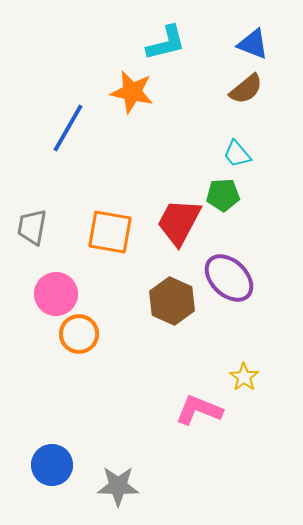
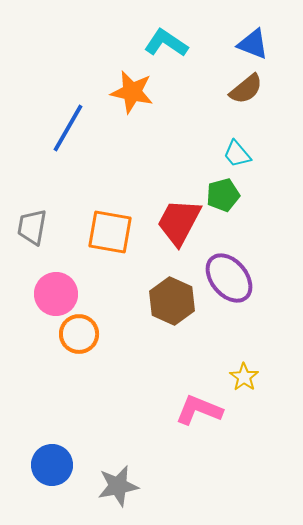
cyan L-shape: rotated 132 degrees counterclockwise
green pentagon: rotated 12 degrees counterclockwise
purple ellipse: rotated 6 degrees clockwise
gray star: rotated 12 degrees counterclockwise
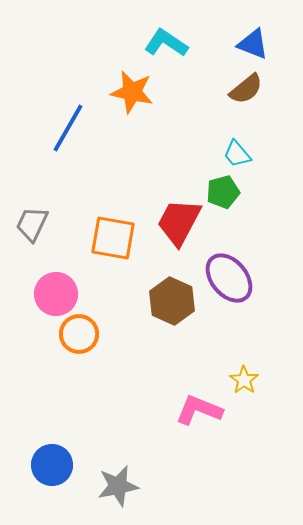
green pentagon: moved 3 px up
gray trapezoid: moved 3 px up; rotated 15 degrees clockwise
orange square: moved 3 px right, 6 px down
yellow star: moved 3 px down
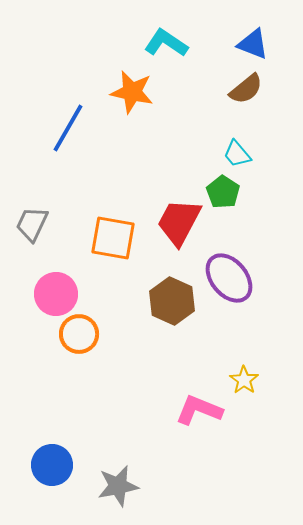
green pentagon: rotated 24 degrees counterclockwise
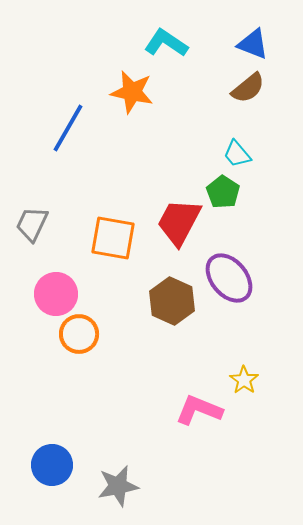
brown semicircle: moved 2 px right, 1 px up
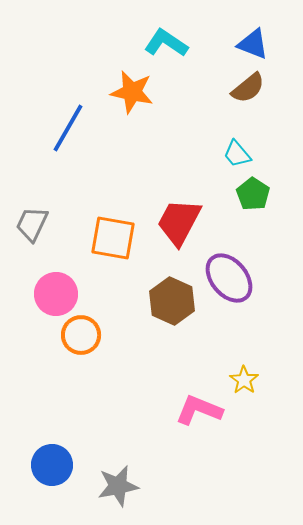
green pentagon: moved 30 px right, 2 px down
orange circle: moved 2 px right, 1 px down
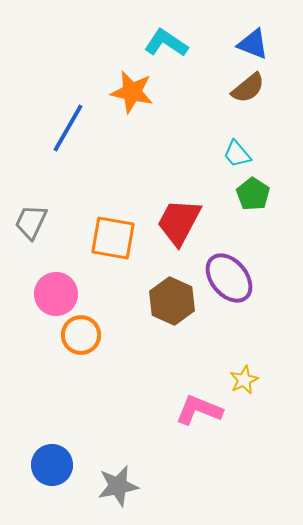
gray trapezoid: moved 1 px left, 2 px up
yellow star: rotated 12 degrees clockwise
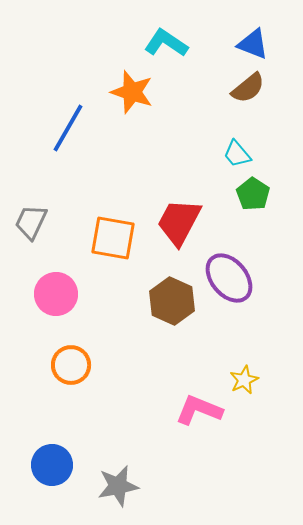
orange star: rotated 6 degrees clockwise
orange circle: moved 10 px left, 30 px down
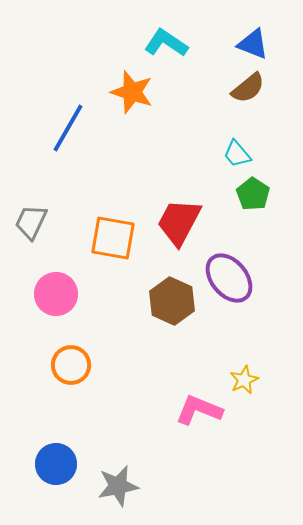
blue circle: moved 4 px right, 1 px up
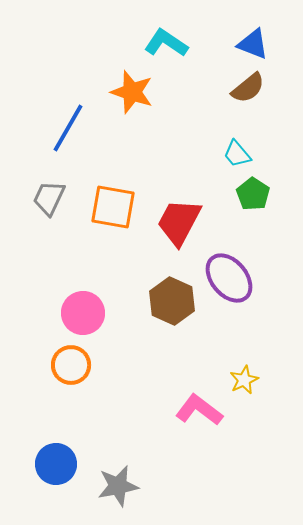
gray trapezoid: moved 18 px right, 24 px up
orange square: moved 31 px up
pink circle: moved 27 px right, 19 px down
pink L-shape: rotated 15 degrees clockwise
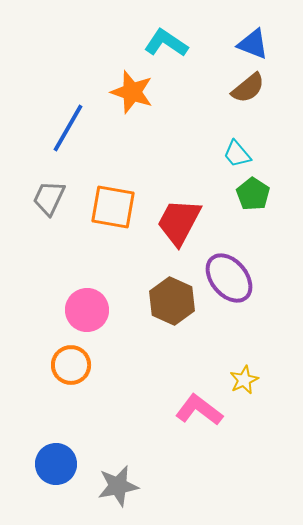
pink circle: moved 4 px right, 3 px up
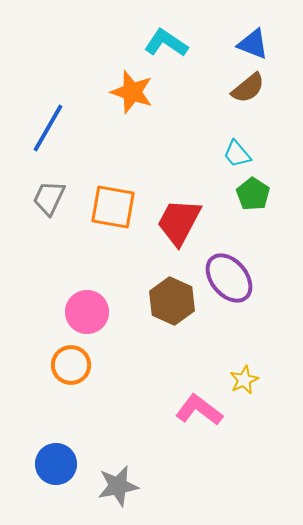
blue line: moved 20 px left
pink circle: moved 2 px down
